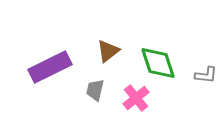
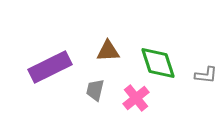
brown triangle: rotated 35 degrees clockwise
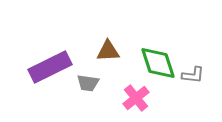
gray L-shape: moved 13 px left
gray trapezoid: moved 7 px left, 7 px up; rotated 95 degrees counterclockwise
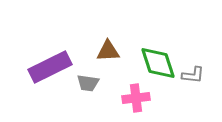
pink cross: rotated 32 degrees clockwise
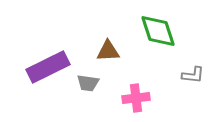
green diamond: moved 32 px up
purple rectangle: moved 2 px left
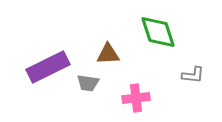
green diamond: moved 1 px down
brown triangle: moved 3 px down
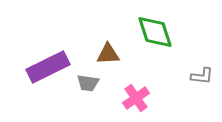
green diamond: moved 3 px left
gray L-shape: moved 9 px right, 1 px down
pink cross: rotated 28 degrees counterclockwise
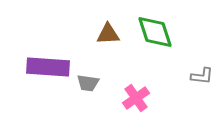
brown triangle: moved 20 px up
purple rectangle: rotated 30 degrees clockwise
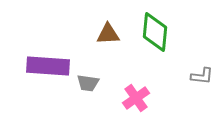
green diamond: rotated 24 degrees clockwise
purple rectangle: moved 1 px up
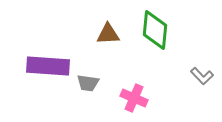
green diamond: moved 2 px up
gray L-shape: rotated 40 degrees clockwise
pink cross: moved 2 px left; rotated 32 degrees counterclockwise
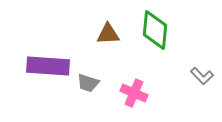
gray trapezoid: rotated 10 degrees clockwise
pink cross: moved 5 px up
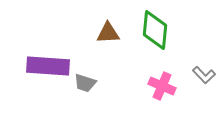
brown triangle: moved 1 px up
gray L-shape: moved 2 px right, 1 px up
gray trapezoid: moved 3 px left
pink cross: moved 28 px right, 7 px up
